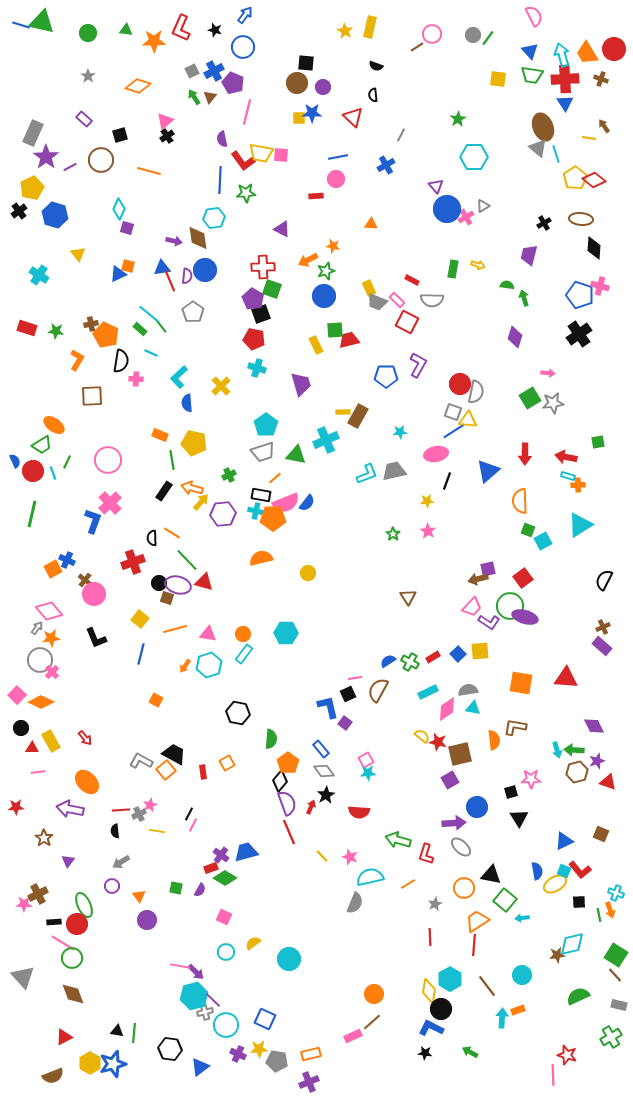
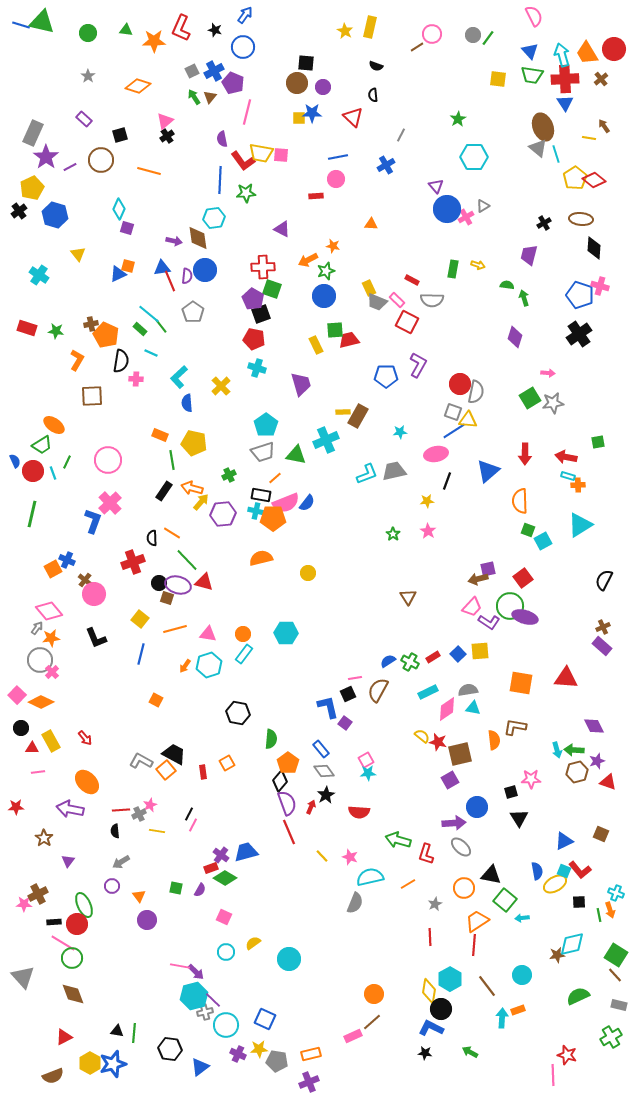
brown cross at (601, 79): rotated 32 degrees clockwise
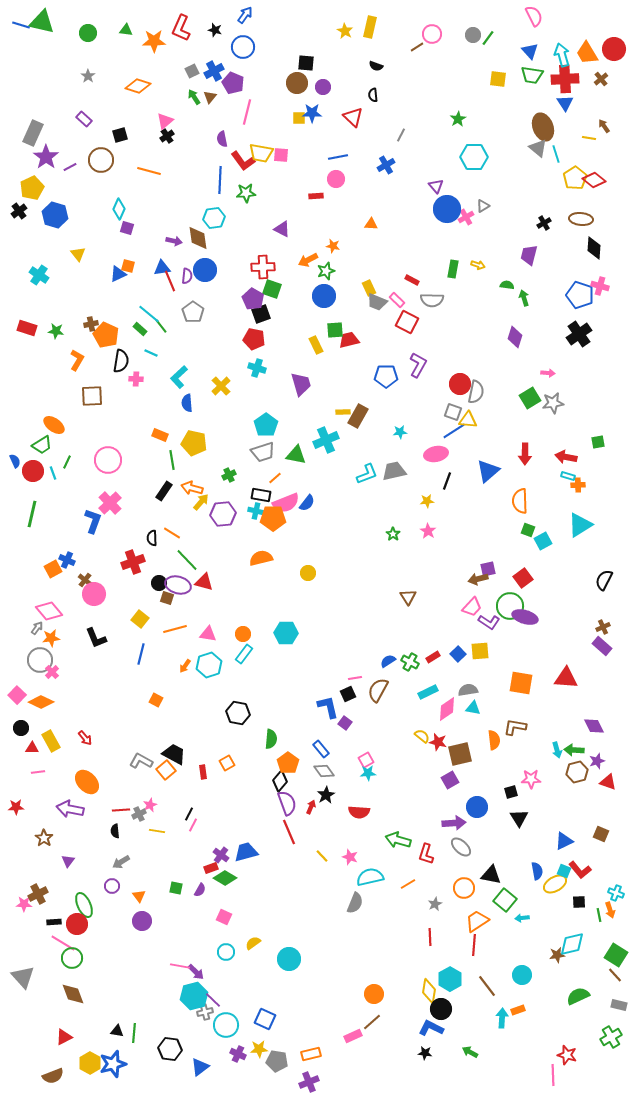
purple circle at (147, 920): moved 5 px left, 1 px down
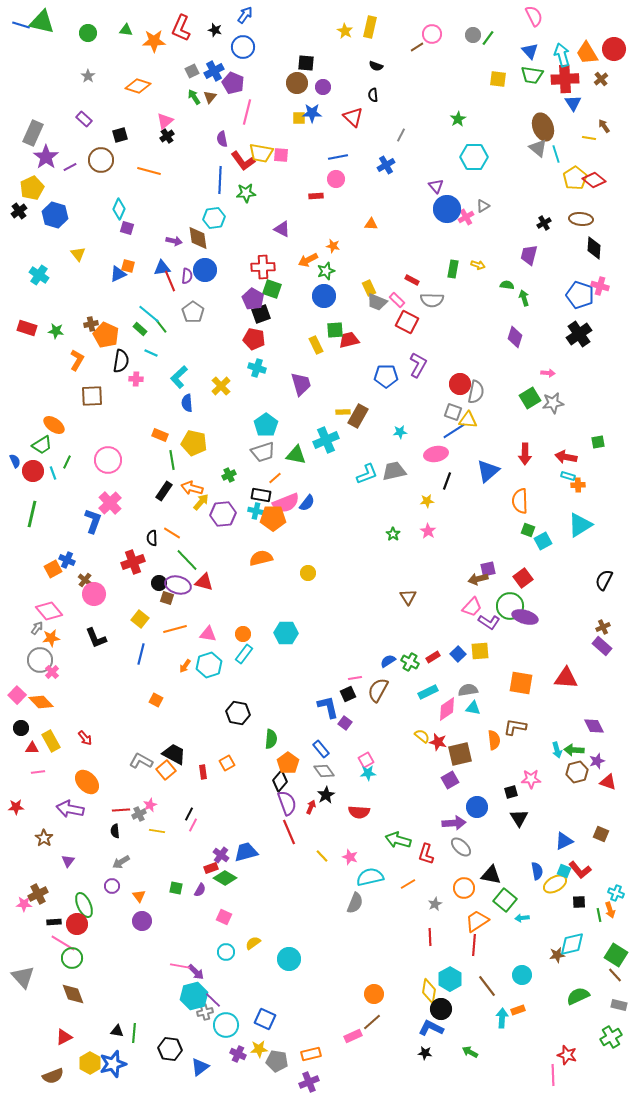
blue triangle at (565, 103): moved 8 px right
orange diamond at (41, 702): rotated 20 degrees clockwise
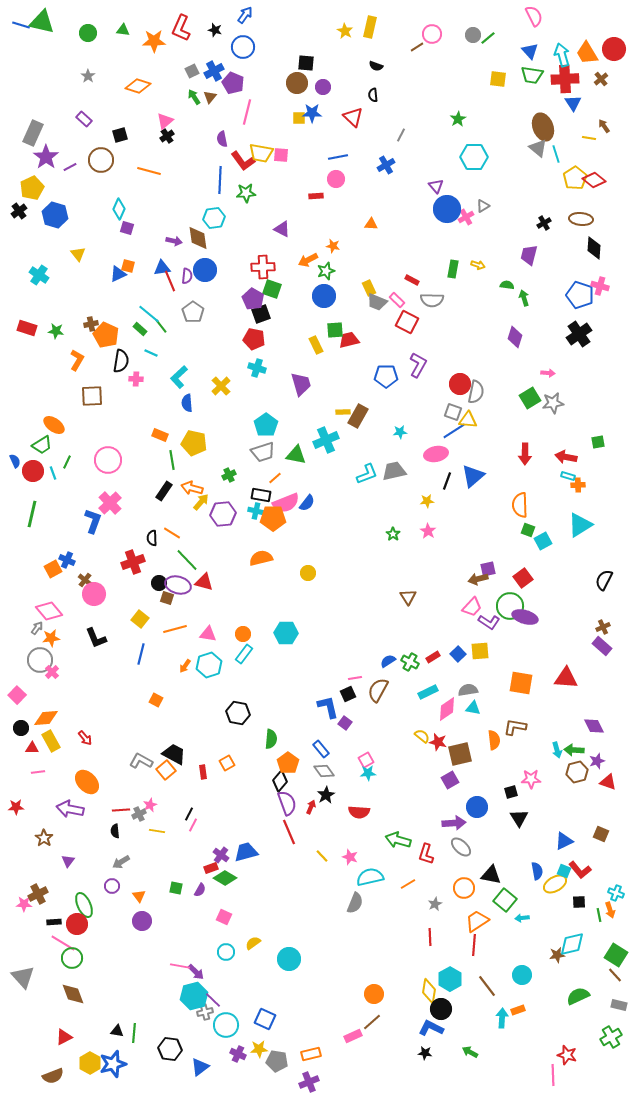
green triangle at (126, 30): moved 3 px left
green line at (488, 38): rotated 14 degrees clockwise
blue triangle at (488, 471): moved 15 px left, 5 px down
orange semicircle at (520, 501): moved 4 px down
orange diamond at (41, 702): moved 5 px right, 16 px down; rotated 50 degrees counterclockwise
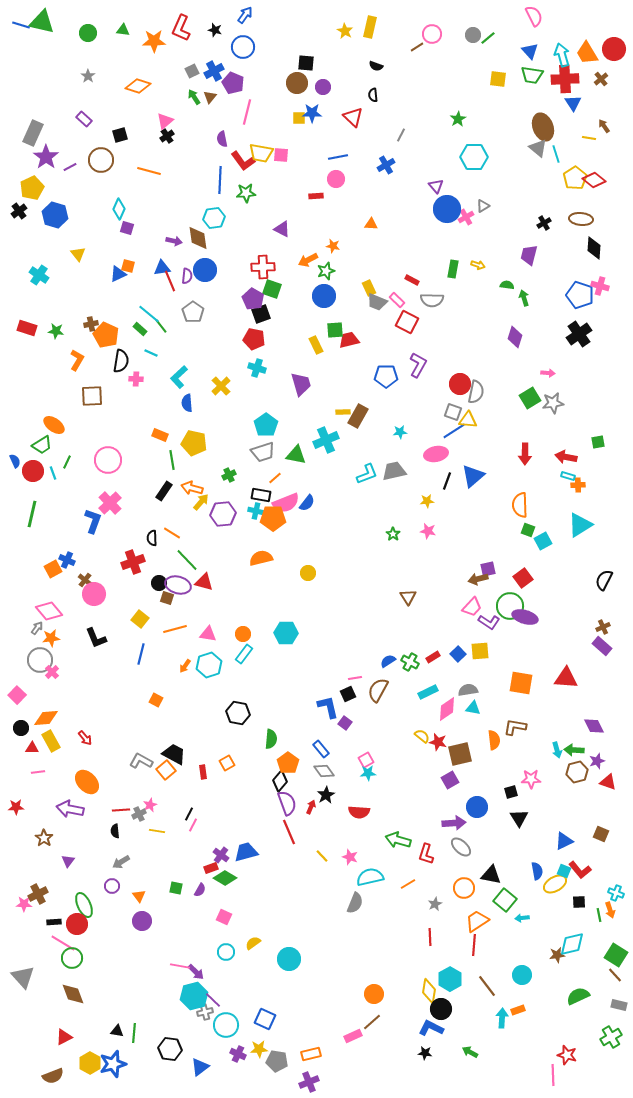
pink star at (428, 531): rotated 21 degrees counterclockwise
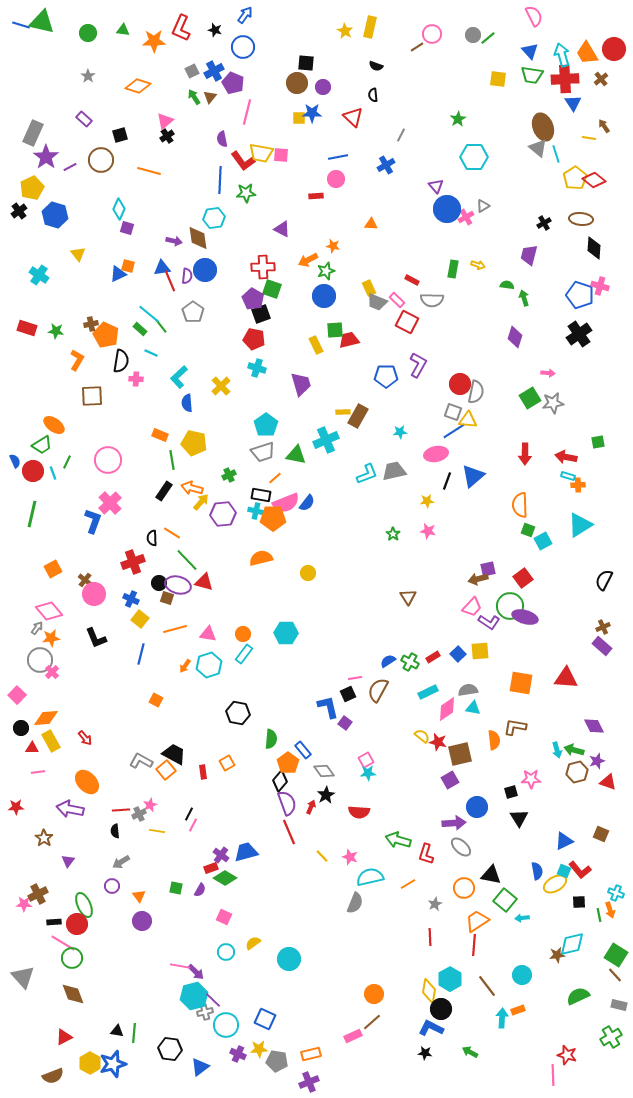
blue cross at (67, 560): moved 64 px right, 39 px down
blue rectangle at (321, 749): moved 18 px left, 1 px down
green arrow at (574, 750): rotated 12 degrees clockwise
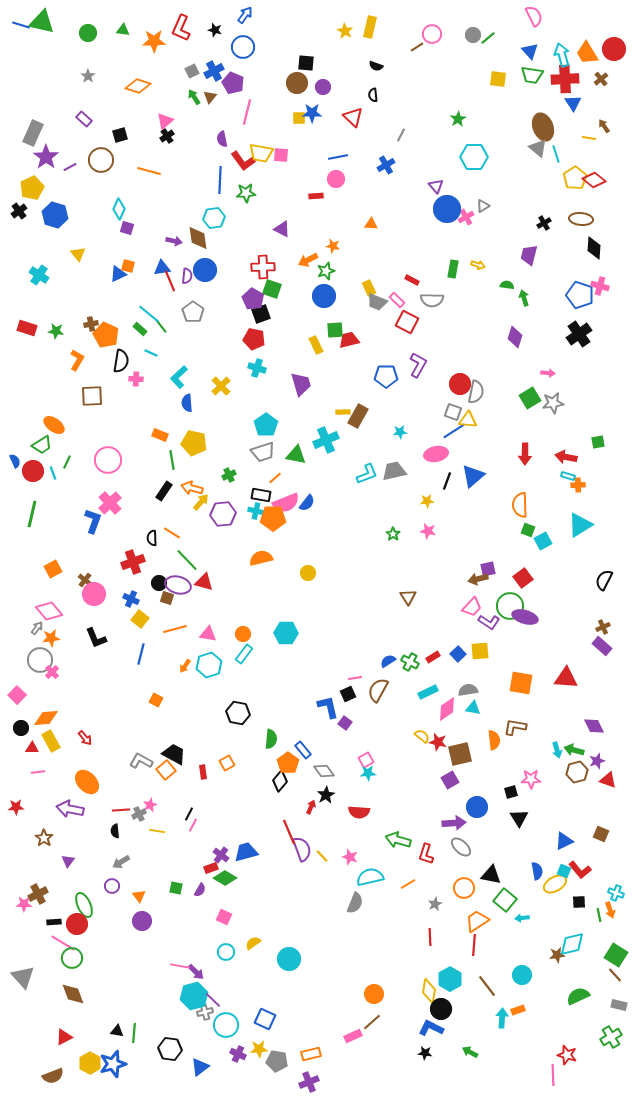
red triangle at (608, 782): moved 2 px up
purple semicircle at (287, 803): moved 15 px right, 46 px down
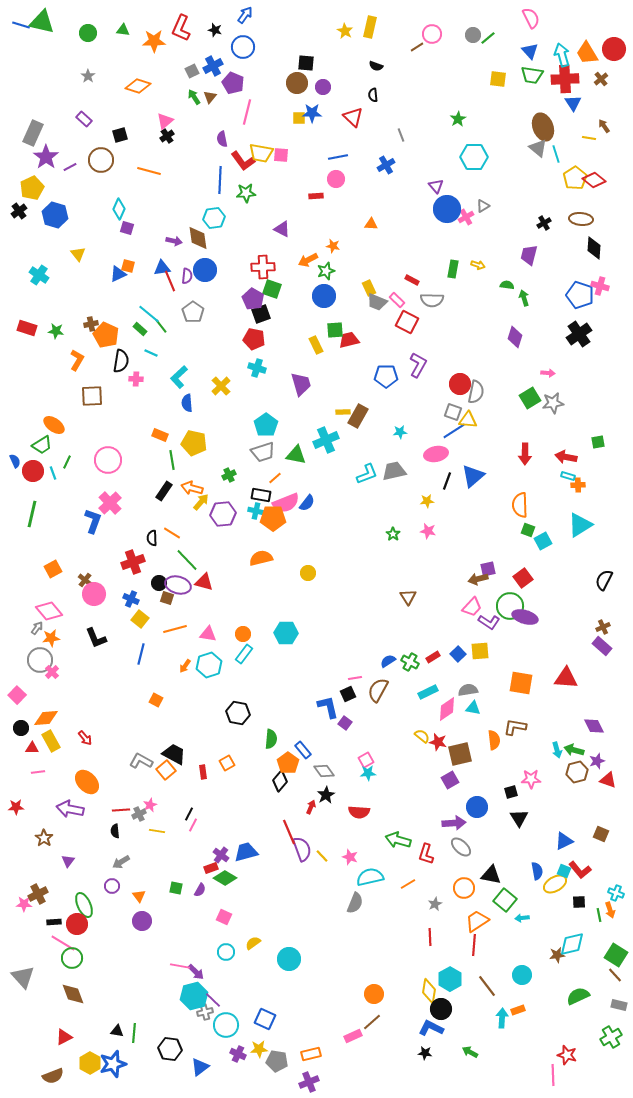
pink semicircle at (534, 16): moved 3 px left, 2 px down
blue cross at (214, 71): moved 1 px left, 5 px up
gray line at (401, 135): rotated 48 degrees counterclockwise
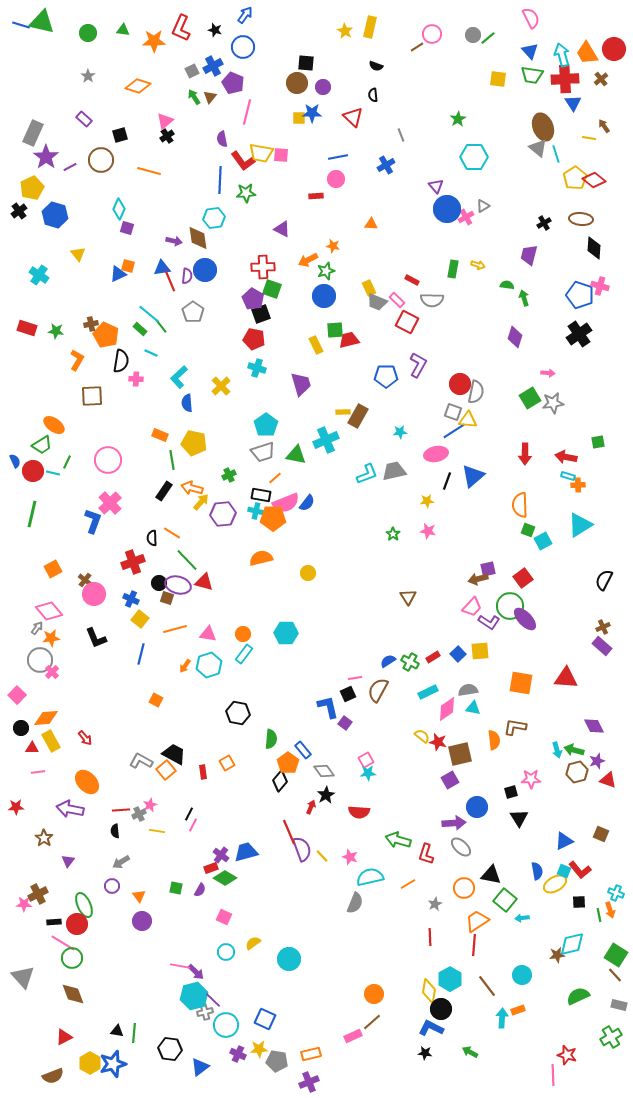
cyan line at (53, 473): rotated 56 degrees counterclockwise
purple ellipse at (525, 617): moved 2 px down; rotated 30 degrees clockwise
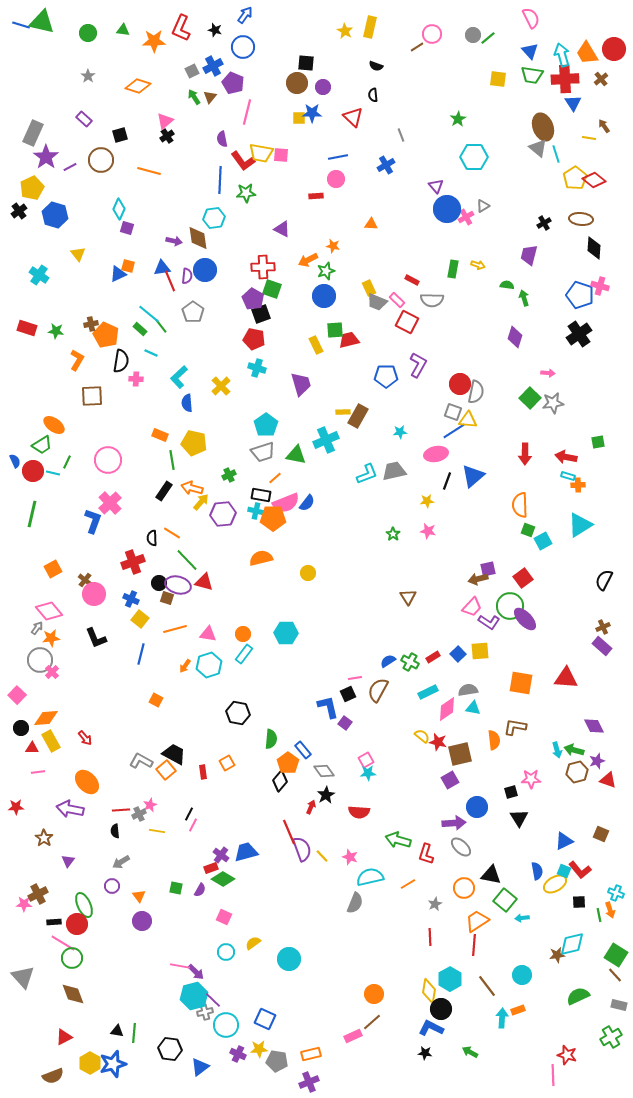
green square at (530, 398): rotated 15 degrees counterclockwise
green diamond at (225, 878): moved 2 px left, 1 px down
